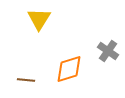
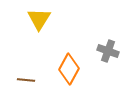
gray cross: rotated 15 degrees counterclockwise
orange diamond: rotated 44 degrees counterclockwise
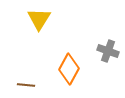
brown line: moved 5 px down
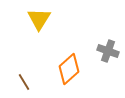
orange diamond: rotated 20 degrees clockwise
brown line: moved 2 px left, 3 px up; rotated 54 degrees clockwise
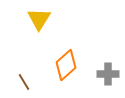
gray cross: moved 23 px down; rotated 20 degrees counterclockwise
orange diamond: moved 3 px left, 4 px up
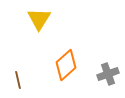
gray cross: rotated 20 degrees counterclockwise
brown line: moved 6 px left, 2 px up; rotated 18 degrees clockwise
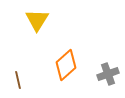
yellow triangle: moved 2 px left, 1 px down
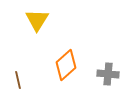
gray cross: rotated 25 degrees clockwise
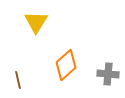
yellow triangle: moved 1 px left, 2 px down
